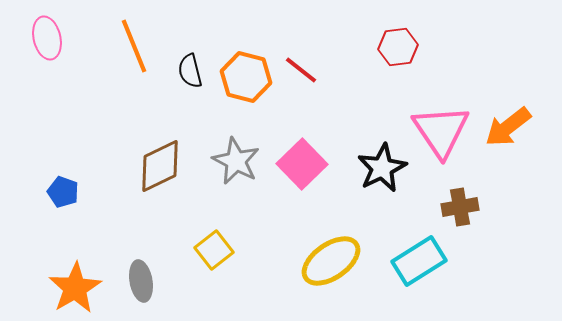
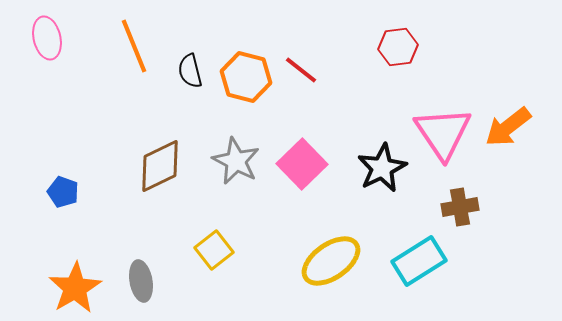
pink triangle: moved 2 px right, 2 px down
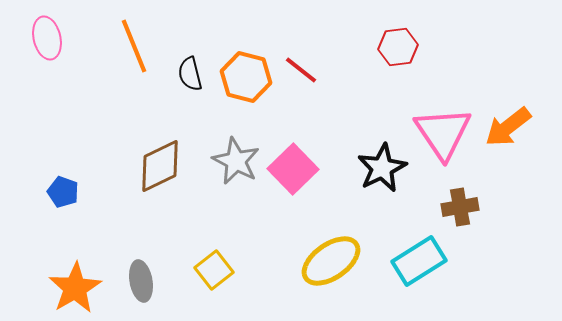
black semicircle: moved 3 px down
pink square: moved 9 px left, 5 px down
yellow square: moved 20 px down
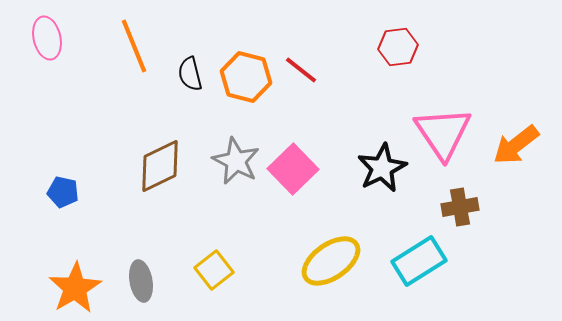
orange arrow: moved 8 px right, 18 px down
blue pentagon: rotated 8 degrees counterclockwise
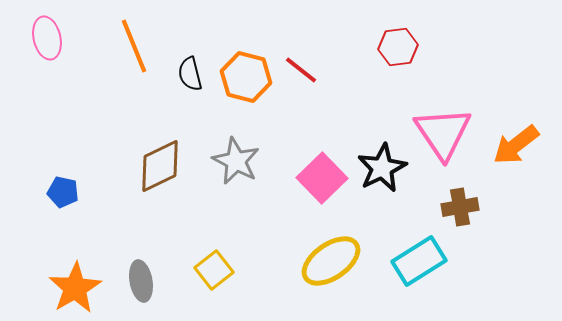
pink square: moved 29 px right, 9 px down
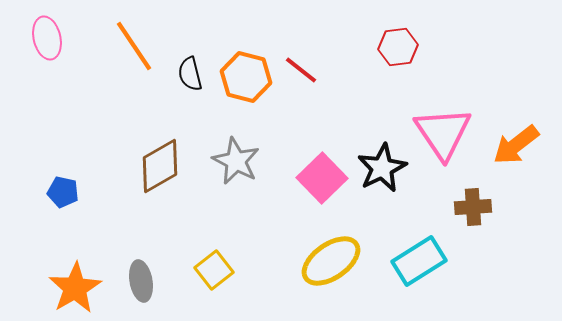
orange line: rotated 12 degrees counterclockwise
brown diamond: rotated 4 degrees counterclockwise
brown cross: moved 13 px right; rotated 6 degrees clockwise
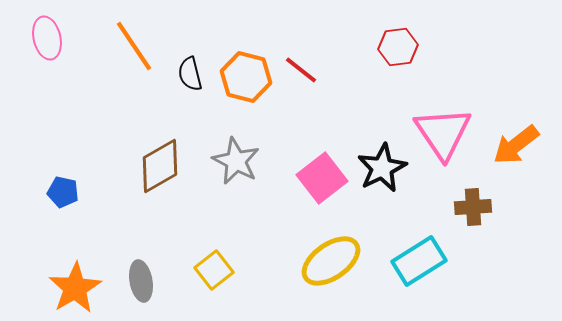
pink square: rotated 6 degrees clockwise
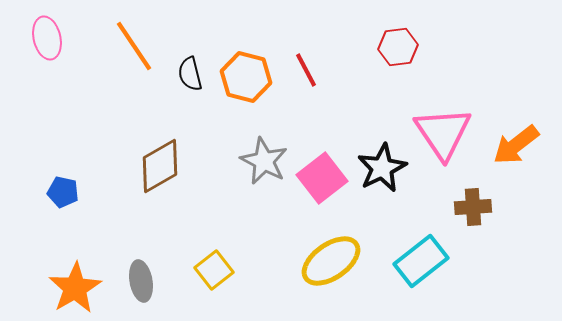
red line: moved 5 px right; rotated 24 degrees clockwise
gray star: moved 28 px right
cyan rectangle: moved 2 px right; rotated 6 degrees counterclockwise
